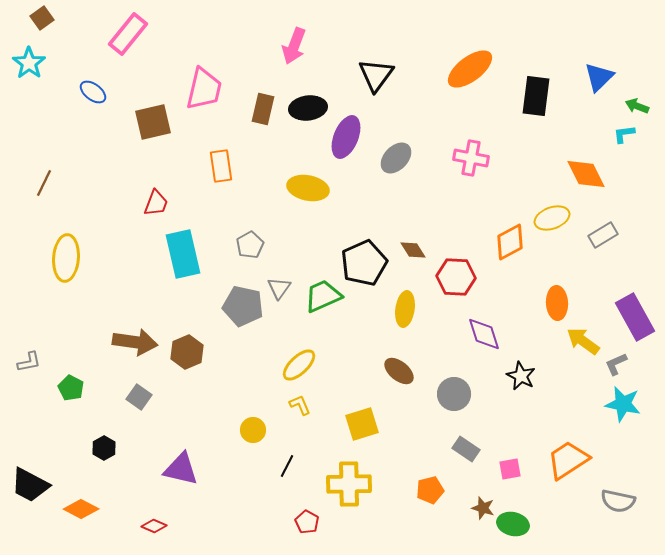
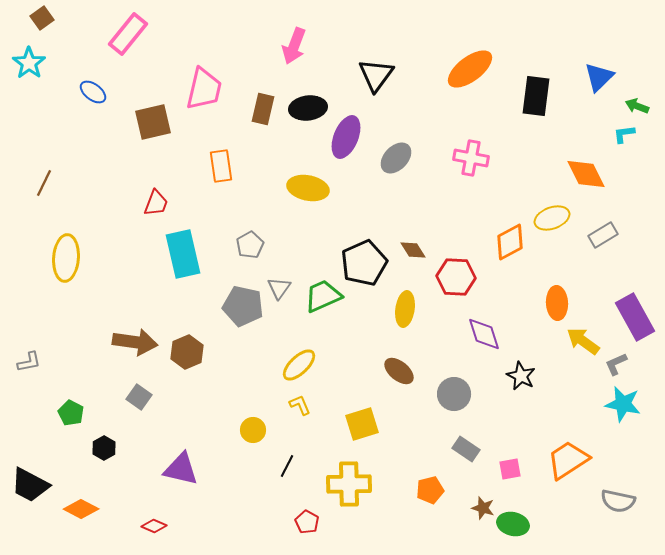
green pentagon at (71, 388): moved 25 px down
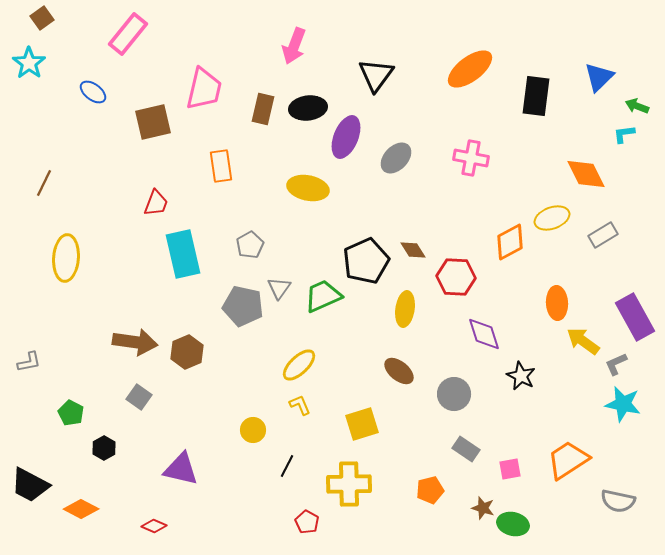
black pentagon at (364, 263): moved 2 px right, 2 px up
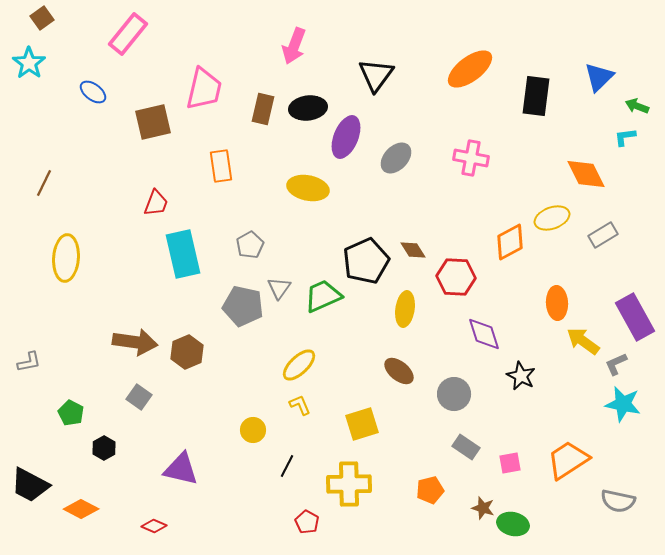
cyan L-shape at (624, 134): moved 1 px right, 3 px down
gray rectangle at (466, 449): moved 2 px up
pink square at (510, 469): moved 6 px up
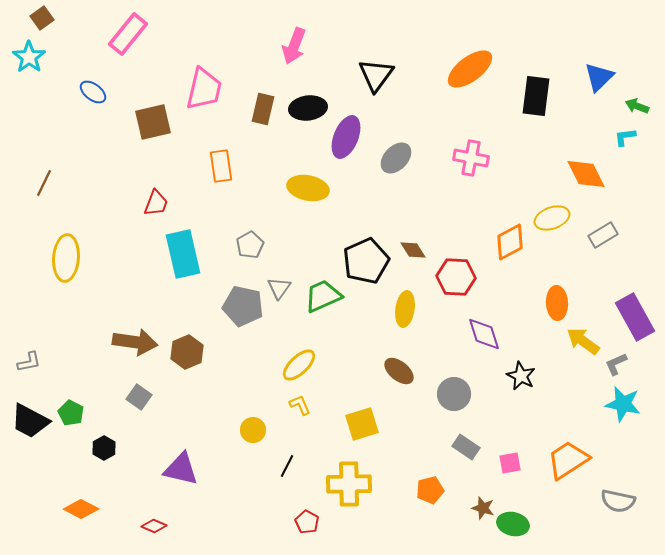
cyan star at (29, 63): moved 6 px up
black trapezoid at (30, 485): moved 64 px up
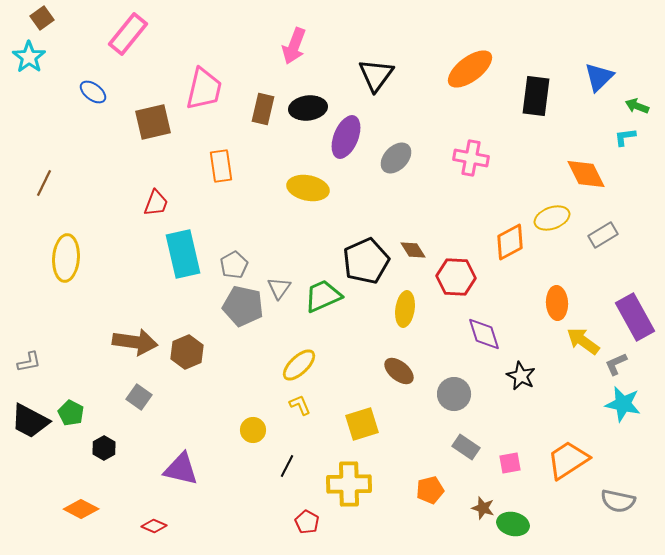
gray pentagon at (250, 245): moved 16 px left, 20 px down
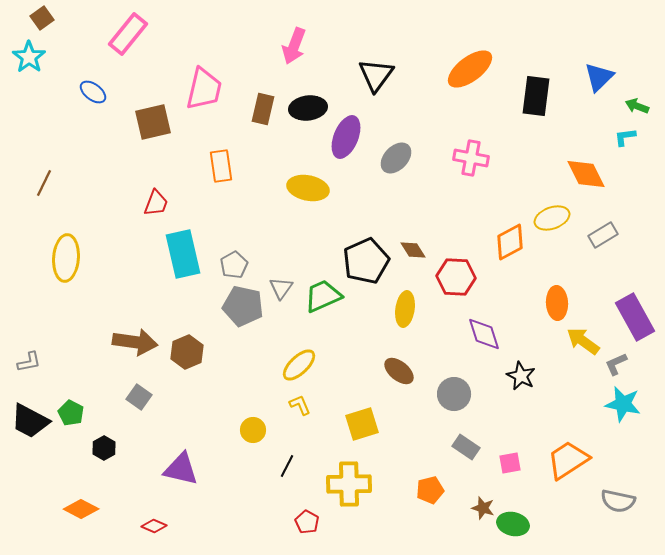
gray triangle at (279, 288): moved 2 px right
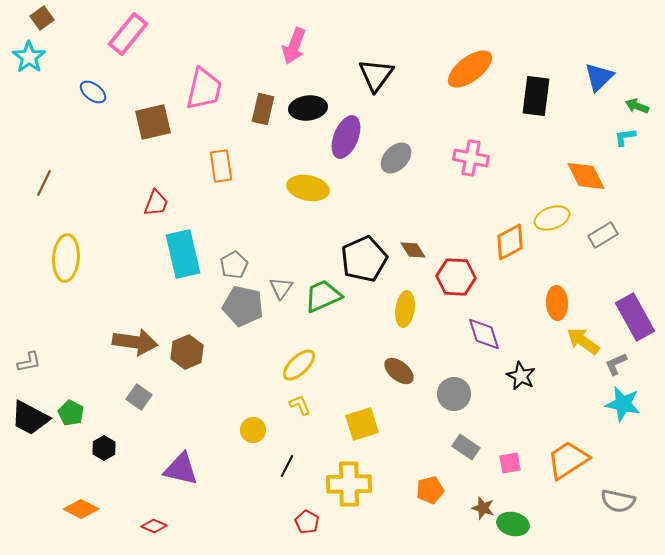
orange diamond at (586, 174): moved 2 px down
black pentagon at (366, 261): moved 2 px left, 2 px up
black trapezoid at (30, 421): moved 3 px up
